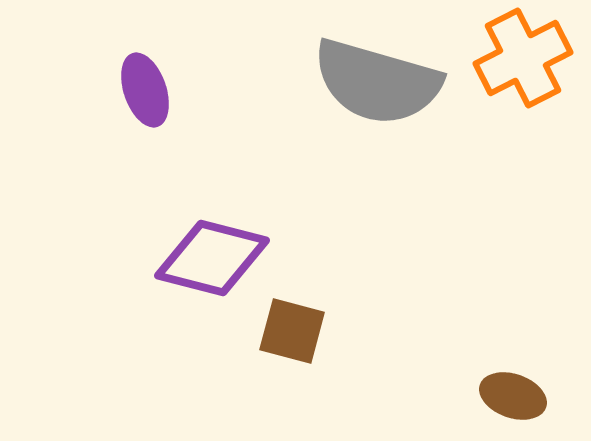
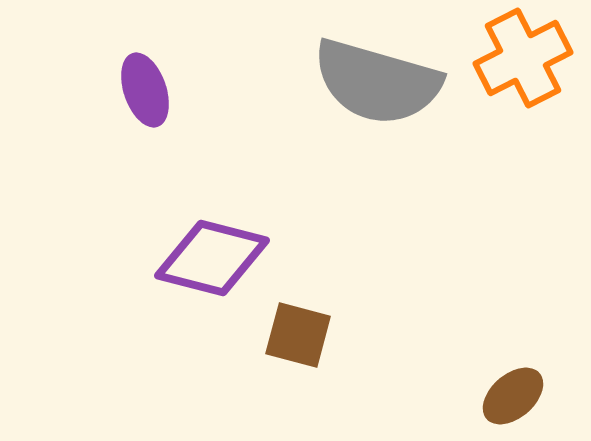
brown square: moved 6 px right, 4 px down
brown ellipse: rotated 60 degrees counterclockwise
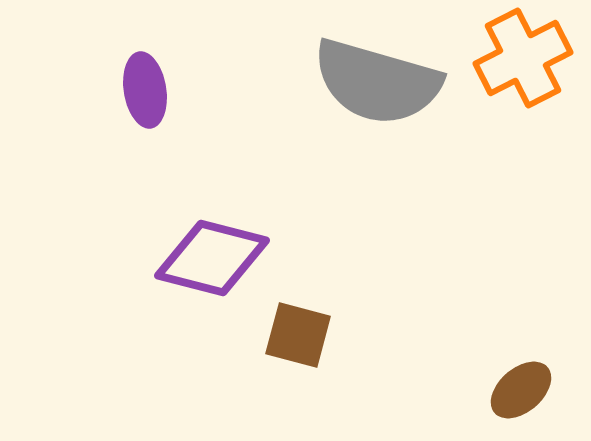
purple ellipse: rotated 10 degrees clockwise
brown ellipse: moved 8 px right, 6 px up
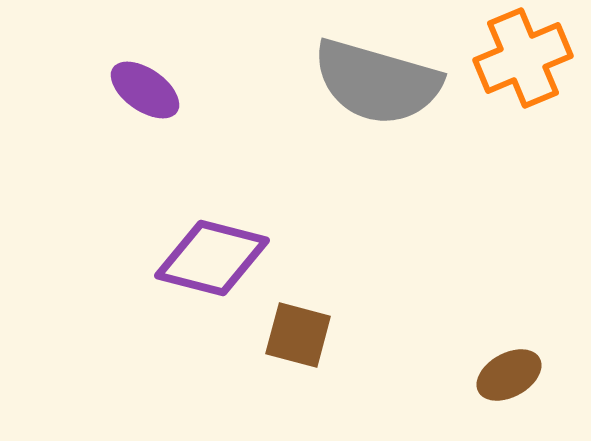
orange cross: rotated 4 degrees clockwise
purple ellipse: rotated 46 degrees counterclockwise
brown ellipse: moved 12 px left, 15 px up; rotated 12 degrees clockwise
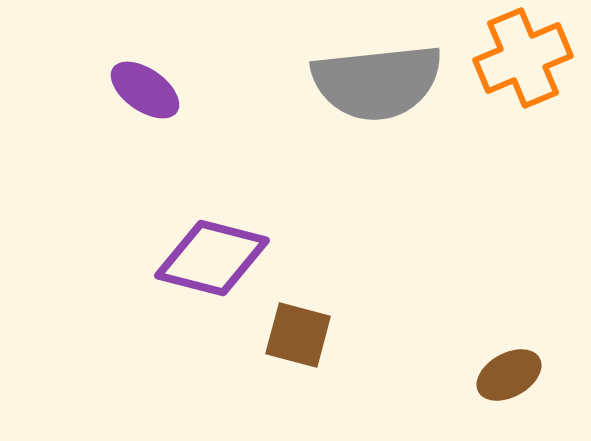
gray semicircle: rotated 22 degrees counterclockwise
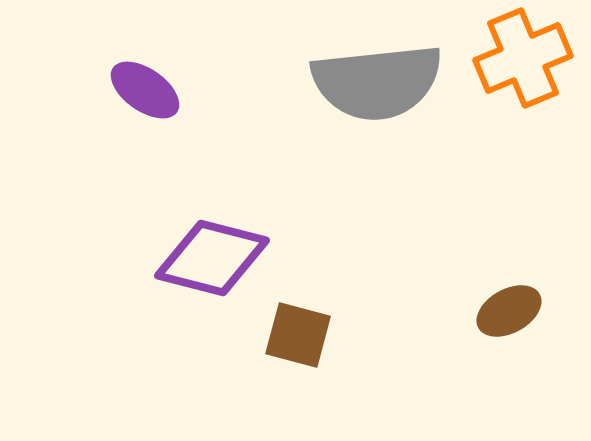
brown ellipse: moved 64 px up
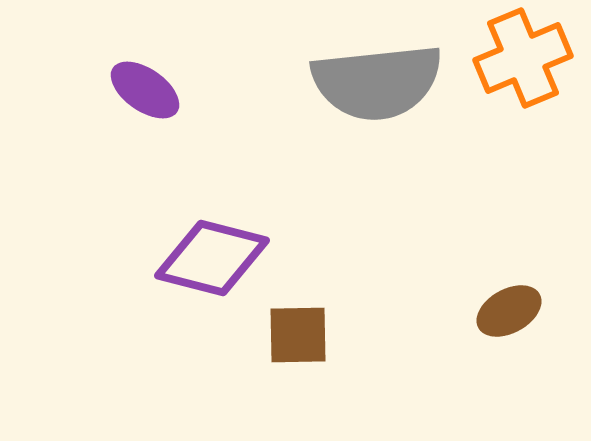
brown square: rotated 16 degrees counterclockwise
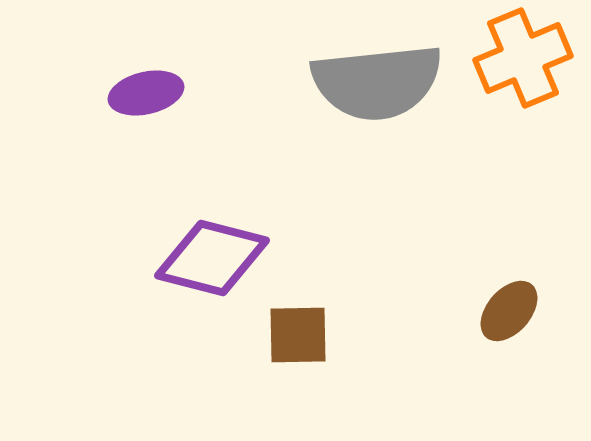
purple ellipse: moved 1 px right, 3 px down; rotated 48 degrees counterclockwise
brown ellipse: rotated 20 degrees counterclockwise
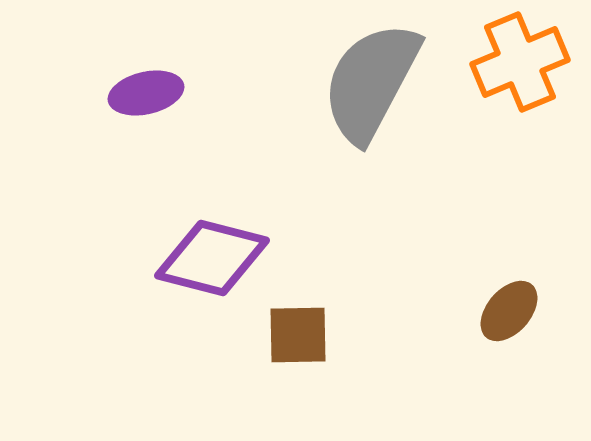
orange cross: moved 3 px left, 4 px down
gray semicircle: moved 6 px left; rotated 124 degrees clockwise
